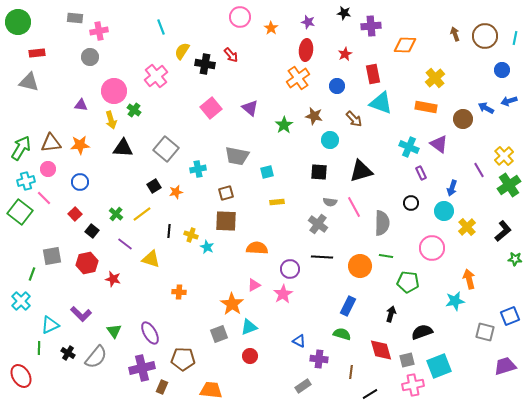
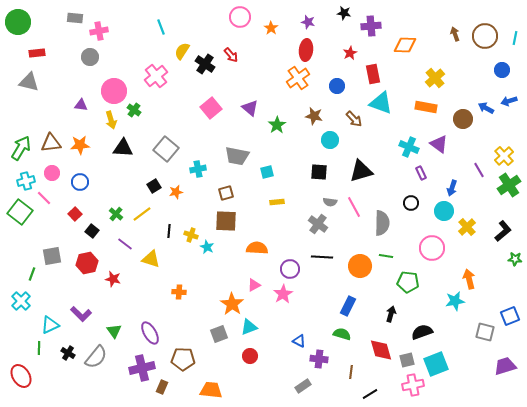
red star at (345, 54): moved 5 px right, 1 px up
black cross at (205, 64): rotated 24 degrees clockwise
green star at (284, 125): moved 7 px left
pink circle at (48, 169): moved 4 px right, 4 px down
cyan square at (439, 366): moved 3 px left, 2 px up
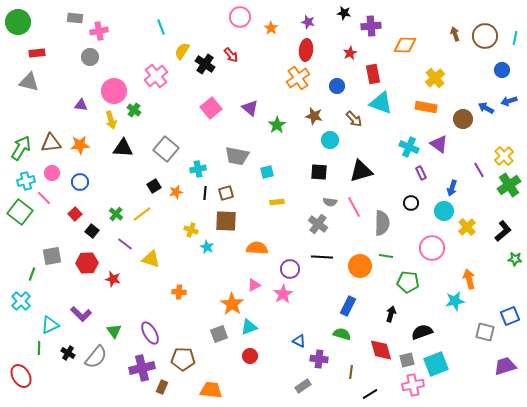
black line at (169, 231): moved 36 px right, 38 px up
yellow cross at (191, 235): moved 5 px up
red hexagon at (87, 263): rotated 10 degrees clockwise
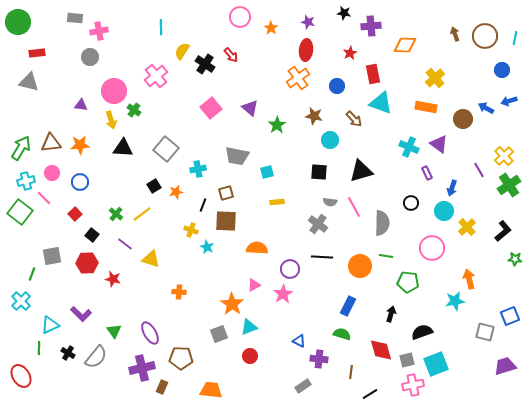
cyan line at (161, 27): rotated 21 degrees clockwise
purple rectangle at (421, 173): moved 6 px right
black line at (205, 193): moved 2 px left, 12 px down; rotated 16 degrees clockwise
black square at (92, 231): moved 4 px down
brown pentagon at (183, 359): moved 2 px left, 1 px up
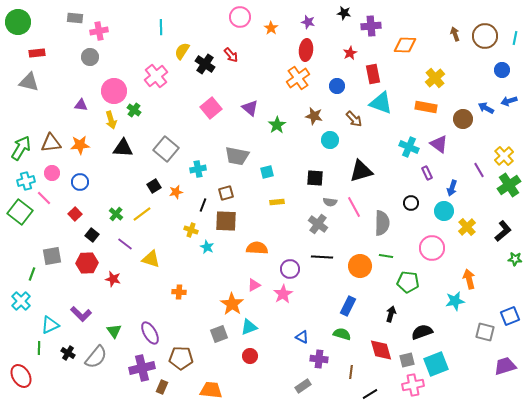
black square at (319, 172): moved 4 px left, 6 px down
blue triangle at (299, 341): moved 3 px right, 4 px up
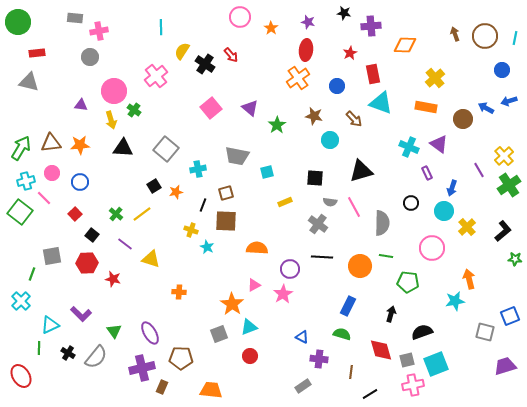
yellow rectangle at (277, 202): moved 8 px right; rotated 16 degrees counterclockwise
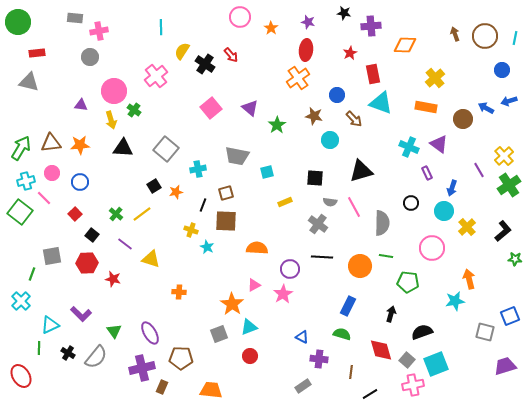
blue circle at (337, 86): moved 9 px down
gray square at (407, 360): rotated 35 degrees counterclockwise
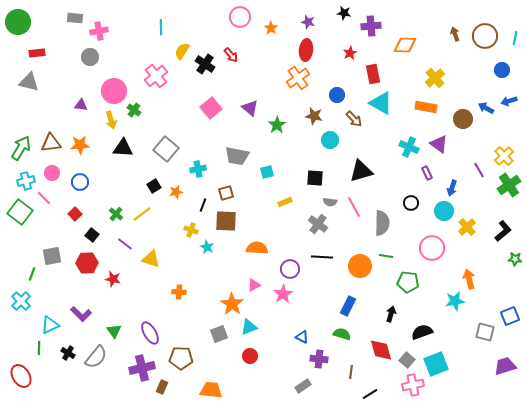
cyan triangle at (381, 103): rotated 10 degrees clockwise
